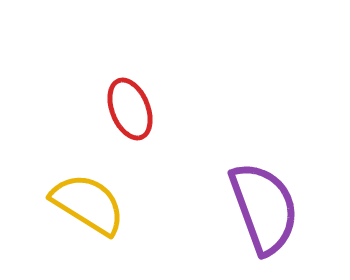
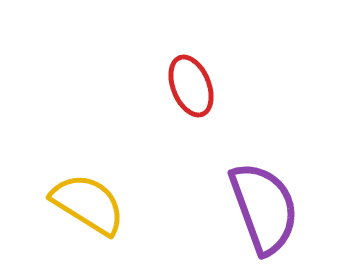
red ellipse: moved 61 px right, 23 px up
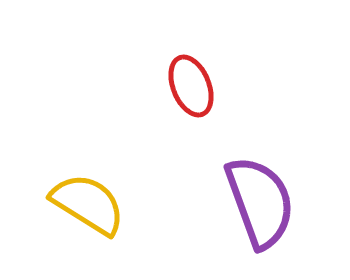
purple semicircle: moved 4 px left, 6 px up
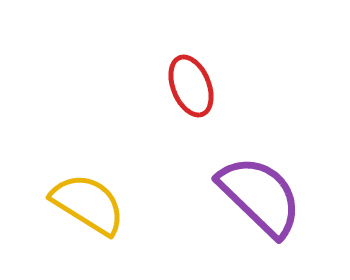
purple semicircle: moved 6 px up; rotated 26 degrees counterclockwise
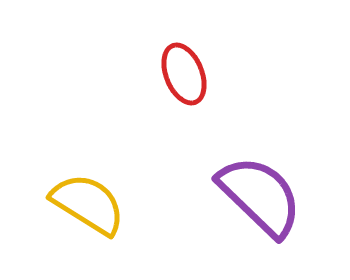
red ellipse: moved 7 px left, 12 px up
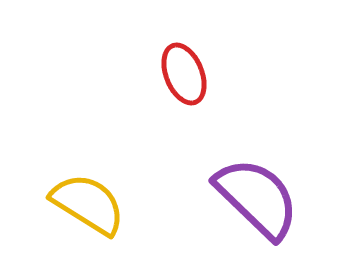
purple semicircle: moved 3 px left, 2 px down
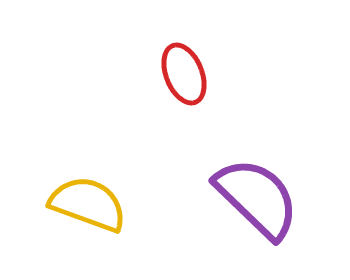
yellow semicircle: rotated 12 degrees counterclockwise
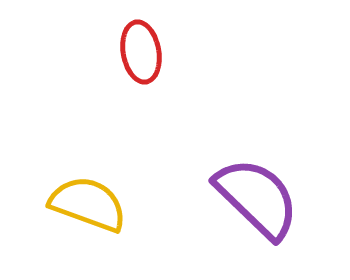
red ellipse: moved 43 px left, 22 px up; rotated 12 degrees clockwise
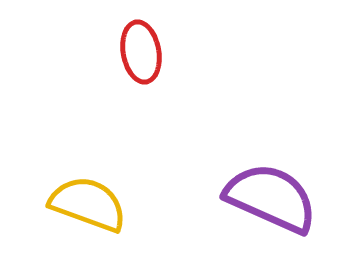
purple semicircle: moved 14 px right; rotated 20 degrees counterclockwise
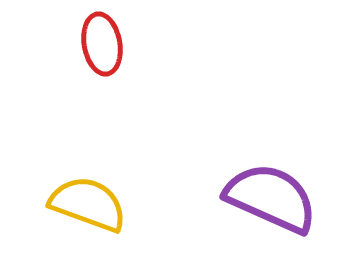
red ellipse: moved 39 px left, 8 px up
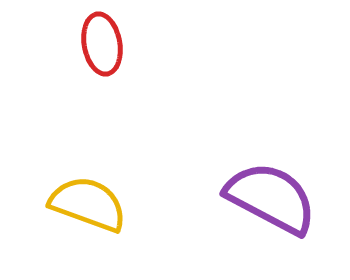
purple semicircle: rotated 4 degrees clockwise
